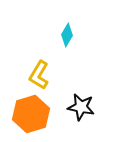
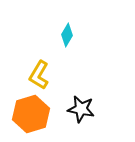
black star: moved 2 px down
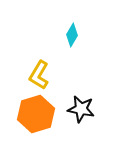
cyan diamond: moved 5 px right
orange hexagon: moved 5 px right
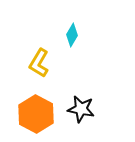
yellow L-shape: moved 12 px up
orange hexagon: rotated 15 degrees counterclockwise
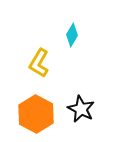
black star: rotated 16 degrees clockwise
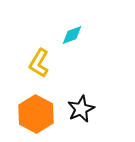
cyan diamond: rotated 40 degrees clockwise
black star: rotated 20 degrees clockwise
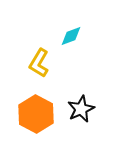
cyan diamond: moved 1 px left, 1 px down
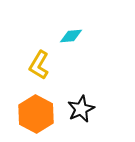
cyan diamond: rotated 15 degrees clockwise
yellow L-shape: moved 2 px down
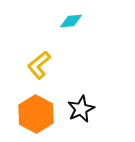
cyan diamond: moved 15 px up
yellow L-shape: rotated 20 degrees clockwise
